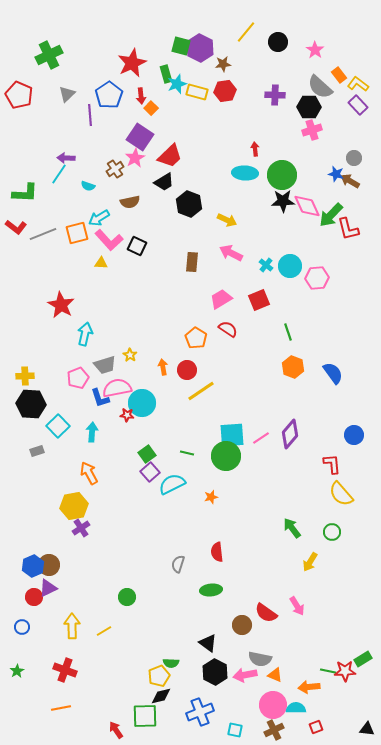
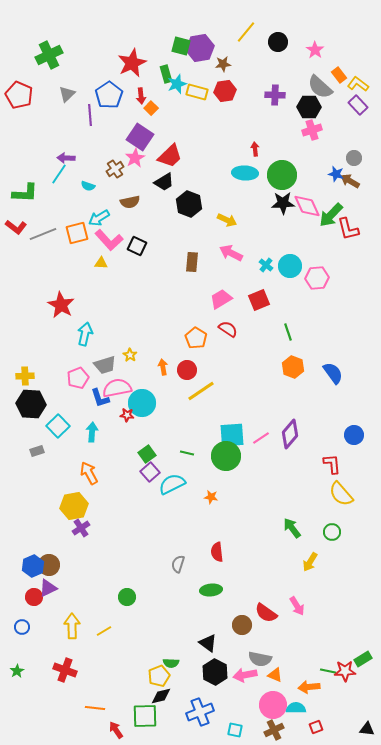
purple hexagon at (200, 48): rotated 24 degrees clockwise
black star at (283, 201): moved 2 px down
orange star at (211, 497): rotated 24 degrees clockwise
orange line at (61, 708): moved 34 px right; rotated 18 degrees clockwise
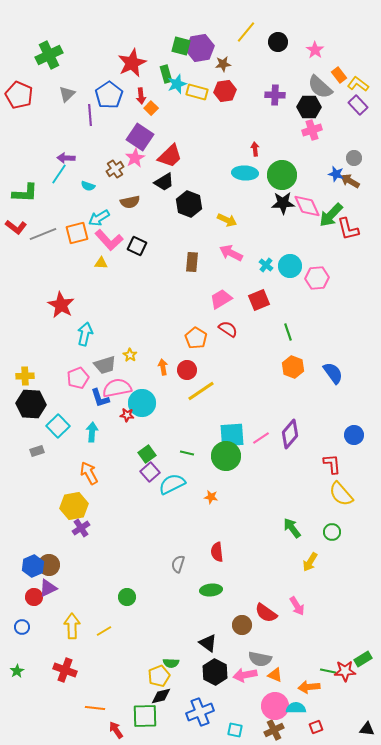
pink circle at (273, 705): moved 2 px right, 1 px down
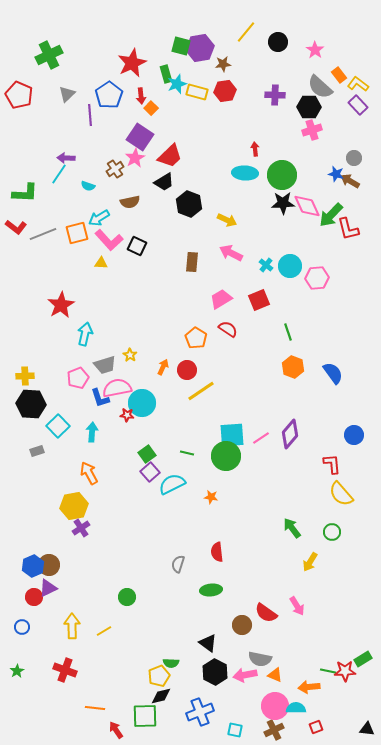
red star at (61, 305): rotated 12 degrees clockwise
orange arrow at (163, 367): rotated 35 degrees clockwise
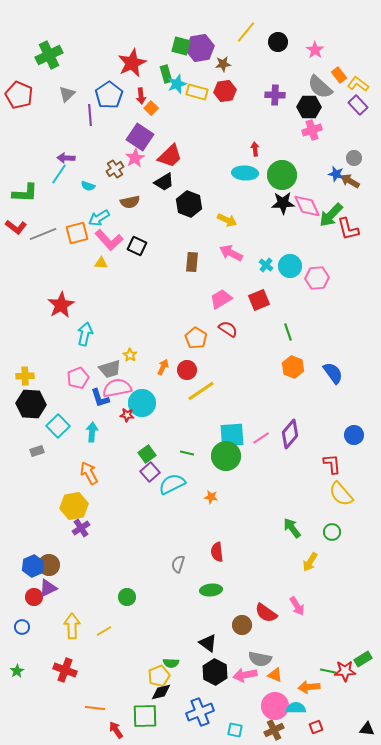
gray trapezoid at (105, 365): moved 5 px right, 4 px down
black diamond at (161, 696): moved 4 px up
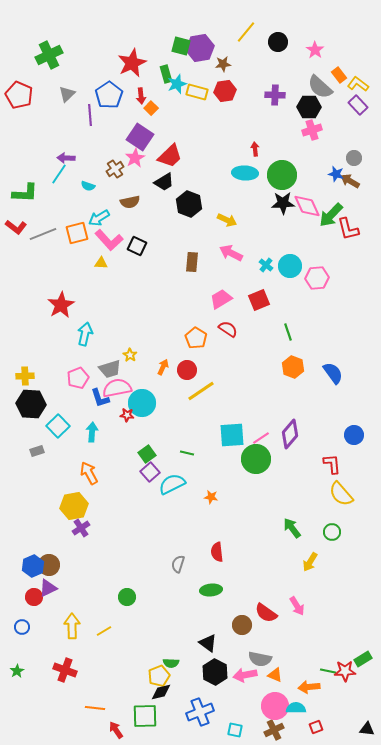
green circle at (226, 456): moved 30 px right, 3 px down
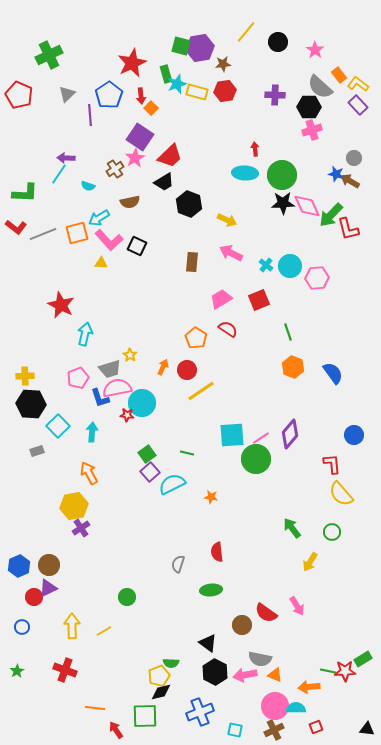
red star at (61, 305): rotated 16 degrees counterclockwise
blue hexagon at (33, 566): moved 14 px left
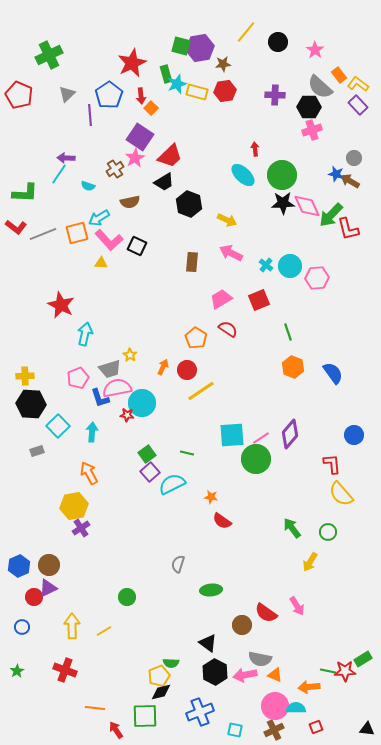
cyan ellipse at (245, 173): moved 2 px left, 2 px down; rotated 40 degrees clockwise
green circle at (332, 532): moved 4 px left
red semicircle at (217, 552): moved 5 px right, 31 px up; rotated 48 degrees counterclockwise
